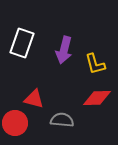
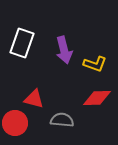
purple arrow: rotated 28 degrees counterclockwise
yellow L-shape: rotated 55 degrees counterclockwise
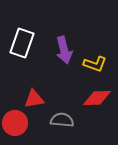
red triangle: rotated 25 degrees counterclockwise
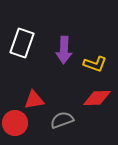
purple arrow: rotated 16 degrees clockwise
red triangle: moved 1 px down
gray semicircle: rotated 25 degrees counterclockwise
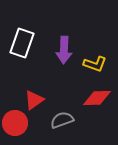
red triangle: rotated 25 degrees counterclockwise
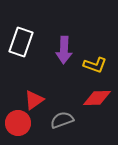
white rectangle: moved 1 px left, 1 px up
yellow L-shape: moved 1 px down
red circle: moved 3 px right
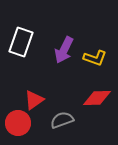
purple arrow: rotated 24 degrees clockwise
yellow L-shape: moved 7 px up
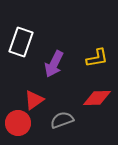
purple arrow: moved 10 px left, 14 px down
yellow L-shape: moved 2 px right; rotated 30 degrees counterclockwise
